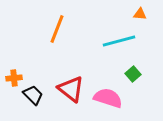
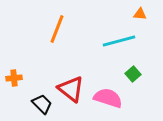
black trapezoid: moved 9 px right, 9 px down
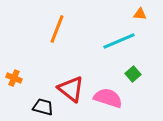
cyan line: rotated 8 degrees counterclockwise
orange cross: rotated 28 degrees clockwise
black trapezoid: moved 1 px right, 3 px down; rotated 30 degrees counterclockwise
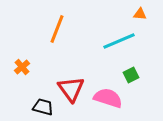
green square: moved 2 px left, 1 px down; rotated 14 degrees clockwise
orange cross: moved 8 px right, 11 px up; rotated 28 degrees clockwise
red triangle: rotated 16 degrees clockwise
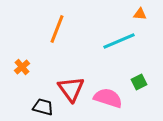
green square: moved 8 px right, 7 px down
